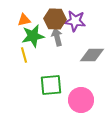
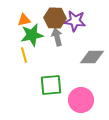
brown hexagon: moved 1 px up
green star: moved 1 px left, 1 px up
gray diamond: moved 2 px down
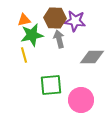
gray arrow: moved 2 px right, 2 px down
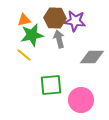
yellow line: rotated 35 degrees counterclockwise
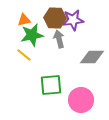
purple star: moved 2 px left, 1 px up; rotated 15 degrees counterclockwise
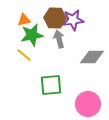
pink circle: moved 7 px right, 4 px down
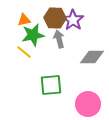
purple star: rotated 30 degrees counterclockwise
green star: moved 1 px right
yellow line: moved 3 px up
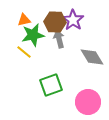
brown hexagon: moved 4 px down
gray diamond: rotated 60 degrees clockwise
green square: rotated 15 degrees counterclockwise
pink circle: moved 2 px up
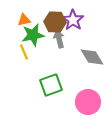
yellow line: rotated 28 degrees clockwise
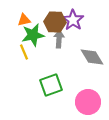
gray arrow: rotated 18 degrees clockwise
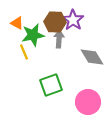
orange triangle: moved 7 px left, 3 px down; rotated 40 degrees clockwise
